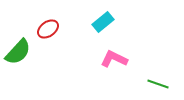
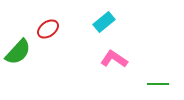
cyan rectangle: moved 1 px right
pink L-shape: rotated 8 degrees clockwise
green line: rotated 20 degrees counterclockwise
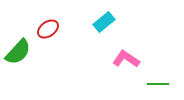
pink L-shape: moved 12 px right
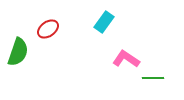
cyan rectangle: rotated 15 degrees counterclockwise
green semicircle: rotated 24 degrees counterclockwise
green line: moved 5 px left, 6 px up
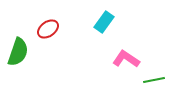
green line: moved 1 px right, 2 px down; rotated 10 degrees counterclockwise
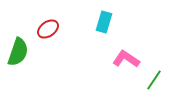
cyan rectangle: rotated 20 degrees counterclockwise
green line: rotated 45 degrees counterclockwise
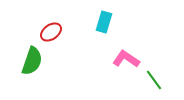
red ellipse: moved 3 px right, 3 px down
green semicircle: moved 14 px right, 9 px down
green line: rotated 70 degrees counterclockwise
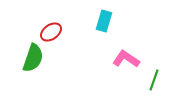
cyan rectangle: moved 1 px up
green semicircle: moved 1 px right, 3 px up
green line: rotated 55 degrees clockwise
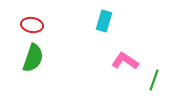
red ellipse: moved 19 px left, 7 px up; rotated 45 degrees clockwise
pink L-shape: moved 1 px left, 2 px down
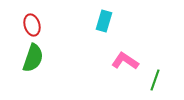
red ellipse: rotated 65 degrees clockwise
green line: moved 1 px right
